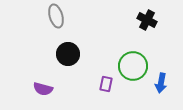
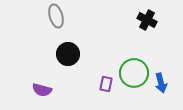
green circle: moved 1 px right, 7 px down
blue arrow: rotated 24 degrees counterclockwise
purple semicircle: moved 1 px left, 1 px down
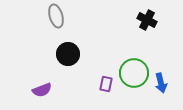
purple semicircle: rotated 36 degrees counterclockwise
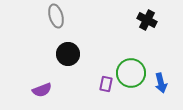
green circle: moved 3 px left
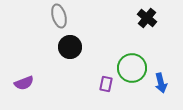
gray ellipse: moved 3 px right
black cross: moved 2 px up; rotated 12 degrees clockwise
black circle: moved 2 px right, 7 px up
green circle: moved 1 px right, 5 px up
purple semicircle: moved 18 px left, 7 px up
